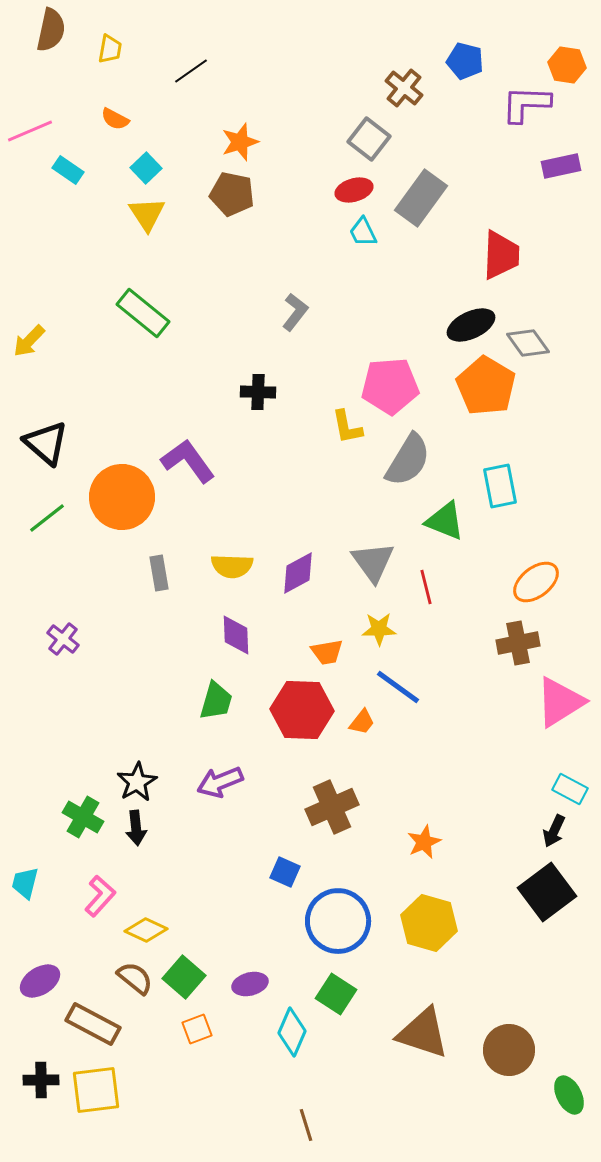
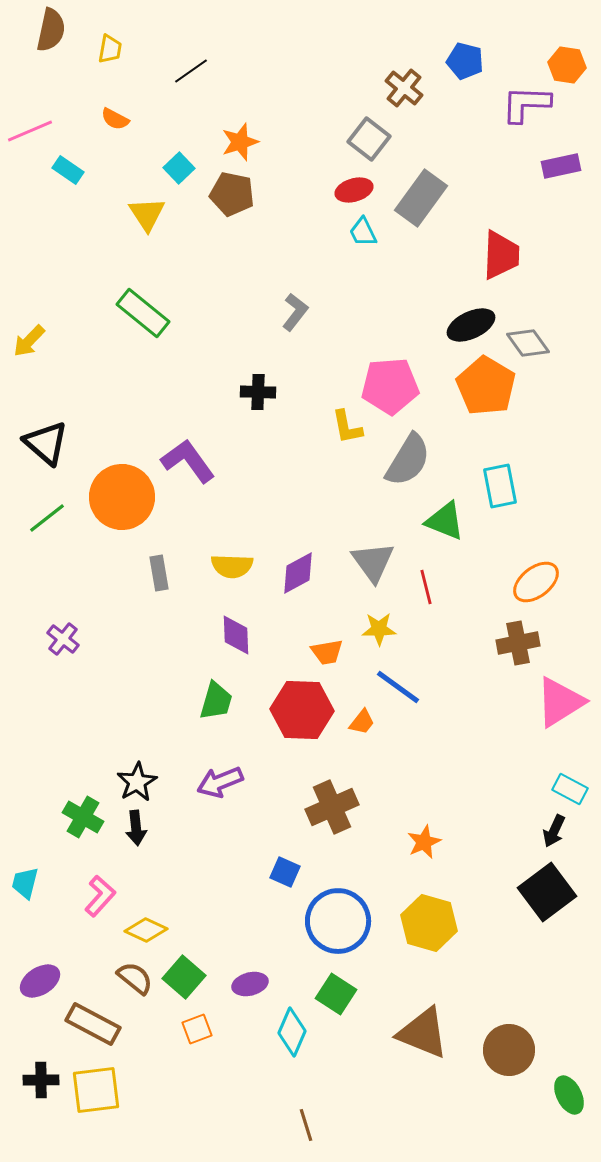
cyan square at (146, 168): moved 33 px right
brown triangle at (423, 1033): rotated 4 degrees clockwise
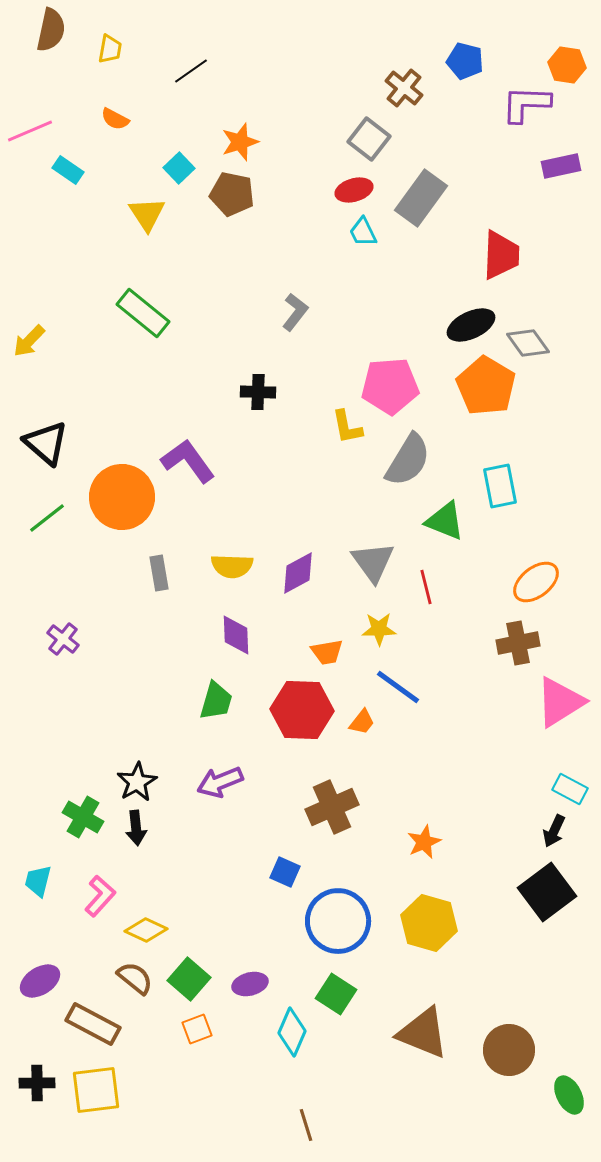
cyan trapezoid at (25, 883): moved 13 px right, 2 px up
green square at (184, 977): moved 5 px right, 2 px down
black cross at (41, 1080): moved 4 px left, 3 px down
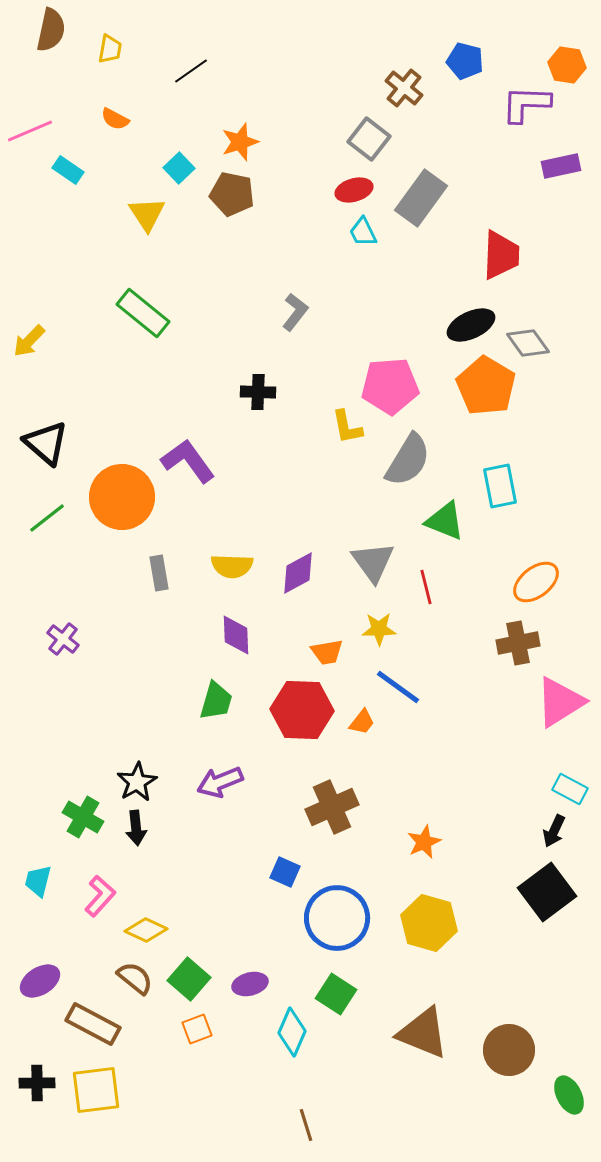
blue circle at (338, 921): moved 1 px left, 3 px up
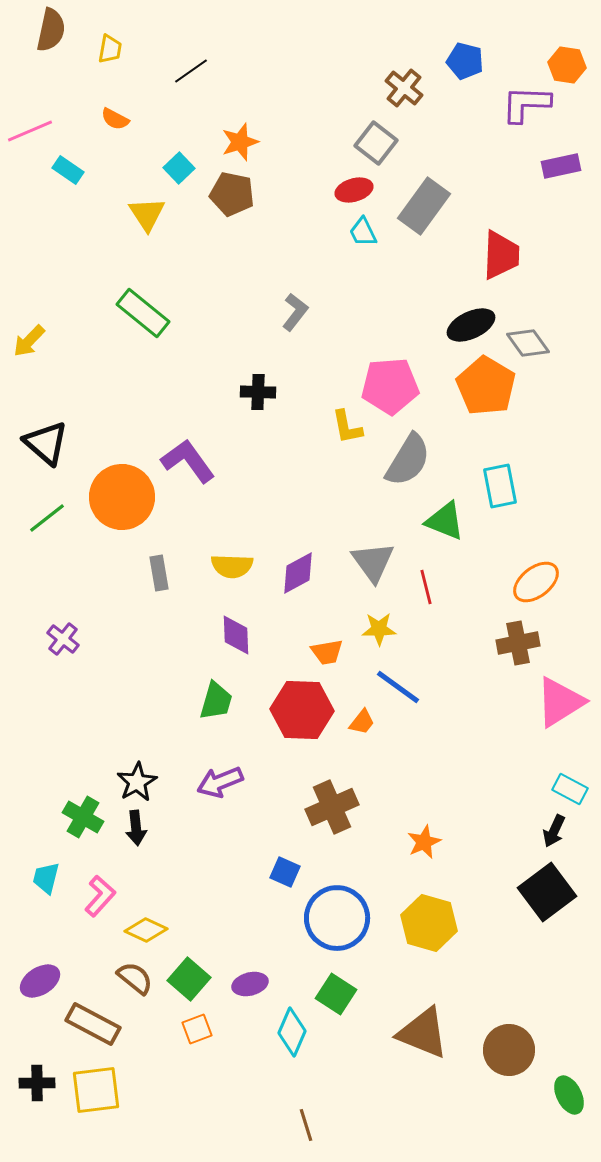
gray square at (369, 139): moved 7 px right, 4 px down
gray rectangle at (421, 198): moved 3 px right, 8 px down
cyan trapezoid at (38, 881): moved 8 px right, 3 px up
